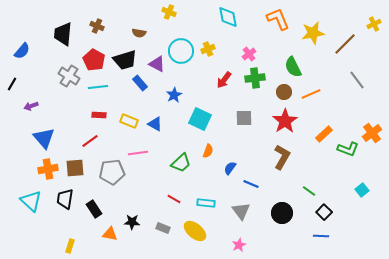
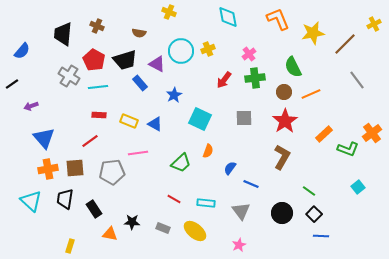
black line at (12, 84): rotated 24 degrees clockwise
cyan square at (362, 190): moved 4 px left, 3 px up
black square at (324, 212): moved 10 px left, 2 px down
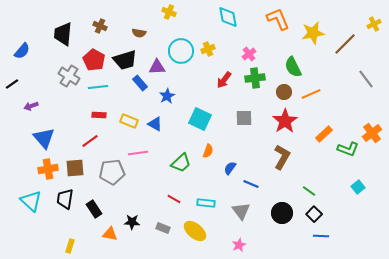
brown cross at (97, 26): moved 3 px right
purple triangle at (157, 64): moved 3 px down; rotated 30 degrees counterclockwise
gray line at (357, 80): moved 9 px right, 1 px up
blue star at (174, 95): moved 7 px left, 1 px down
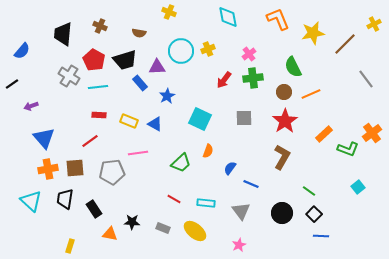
green cross at (255, 78): moved 2 px left
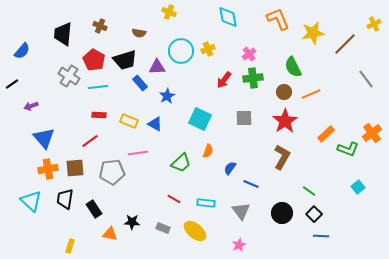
orange rectangle at (324, 134): moved 2 px right
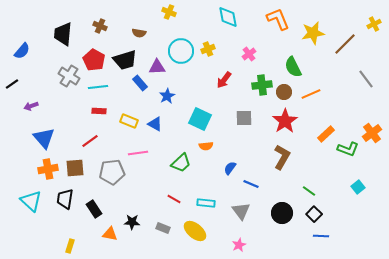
green cross at (253, 78): moved 9 px right, 7 px down
red rectangle at (99, 115): moved 4 px up
orange semicircle at (208, 151): moved 2 px left, 5 px up; rotated 64 degrees clockwise
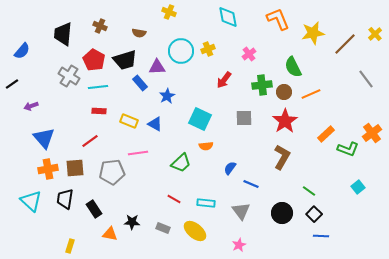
yellow cross at (374, 24): moved 1 px right, 10 px down; rotated 16 degrees counterclockwise
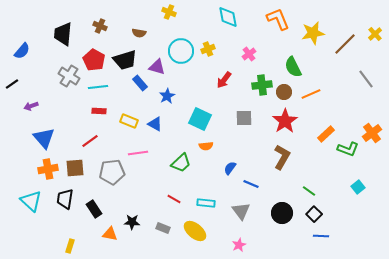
purple triangle at (157, 67): rotated 18 degrees clockwise
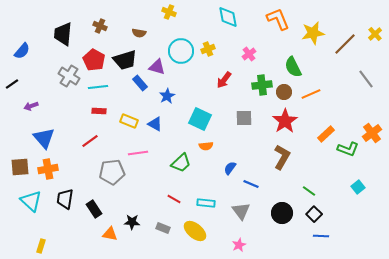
brown square at (75, 168): moved 55 px left, 1 px up
yellow rectangle at (70, 246): moved 29 px left
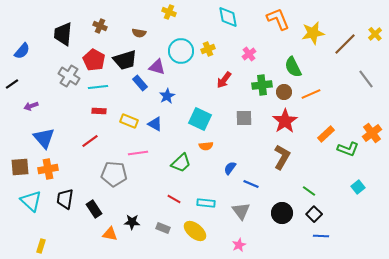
gray pentagon at (112, 172): moved 2 px right, 2 px down; rotated 10 degrees clockwise
